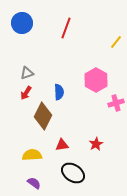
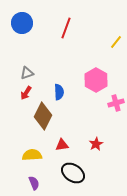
purple semicircle: rotated 32 degrees clockwise
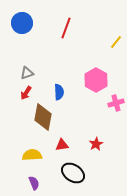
brown diamond: moved 1 px down; rotated 16 degrees counterclockwise
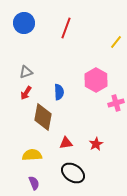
blue circle: moved 2 px right
gray triangle: moved 1 px left, 1 px up
red triangle: moved 4 px right, 2 px up
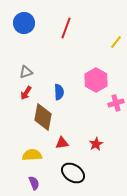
red triangle: moved 4 px left
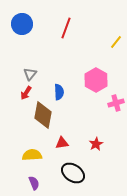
blue circle: moved 2 px left, 1 px down
gray triangle: moved 4 px right, 2 px down; rotated 32 degrees counterclockwise
brown diamond: moved 2 px up
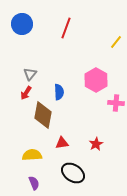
pink cross: rotated 21 degrees clockwise
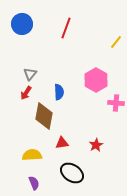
brown diamond: moved 1 px right, 1 px down
red star: moved 1 px down
black ellipse: moved 1 px left
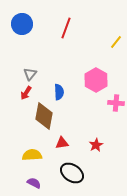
purple semicircle: rotated 40 degrees counterclockwise
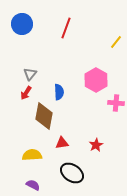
purple semicircle: moved 1 px left, 2 px down
